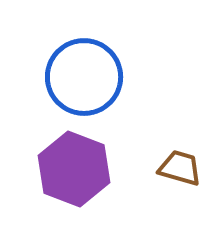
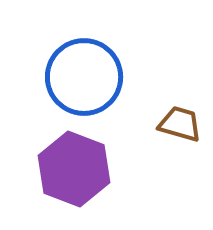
brown trapezoid: moved 44 px up
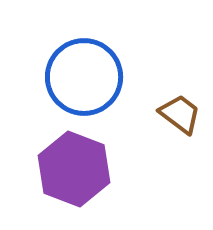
brown trapezoid: moved 10 px up; rotated 21 degrees clockwise
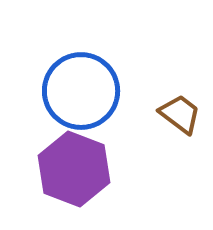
blue circle: moved 3 px left, 14 px down
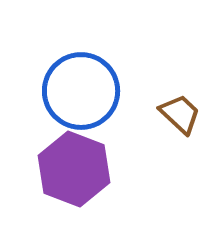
brown trapezoid: rotated 6 degrees clockwise
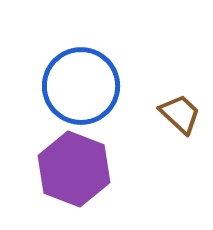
blue circle: moved 5 px up
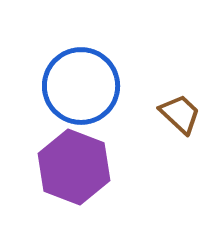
purple hexagon: moved 2 px up
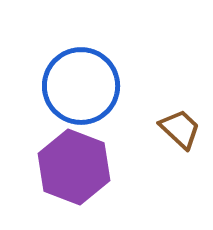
brown trapezoid: moved 15 px down
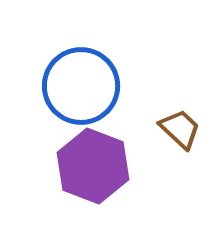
purple hexagon: moved 19 px right, 1 px up
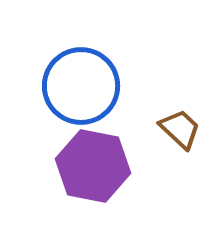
purple hexagon: rotated 10 degrees counterclockwise
